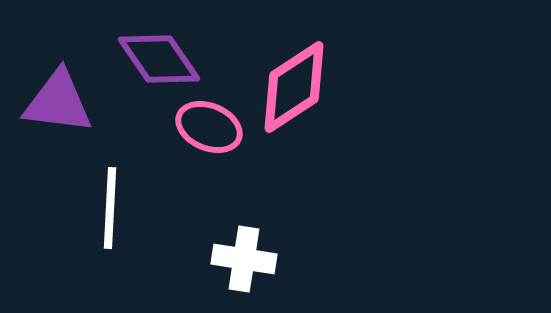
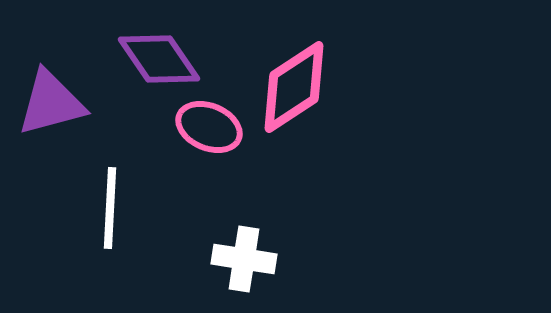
purple triangle: moved 7 px left, 1 px down; rotated 22 degrees counterclockwise
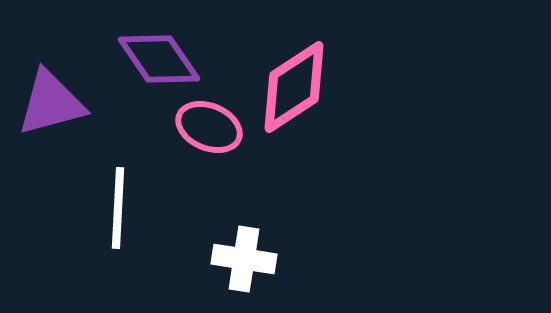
white line: moved 8 px right
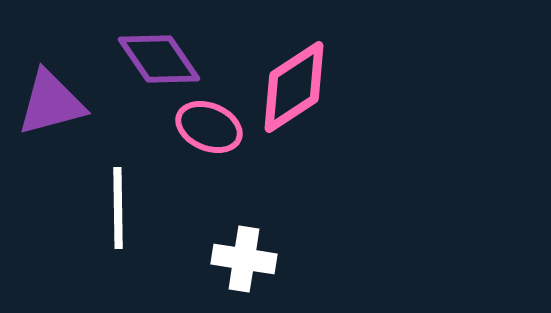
white line: rotated 4 degrees counterclockwise
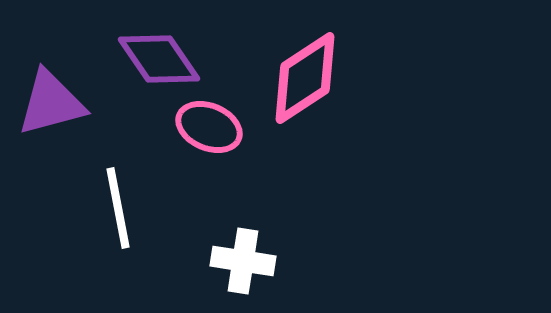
pink diamond: moved 11 px right, 9 px up
white line: rotated 10 degrees counterclockwise
white cross: moved 1 px left, 2 px down
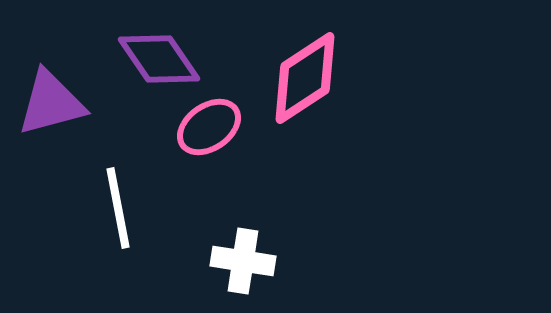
pink ellipse: rotated 58 degrees counterclockwise
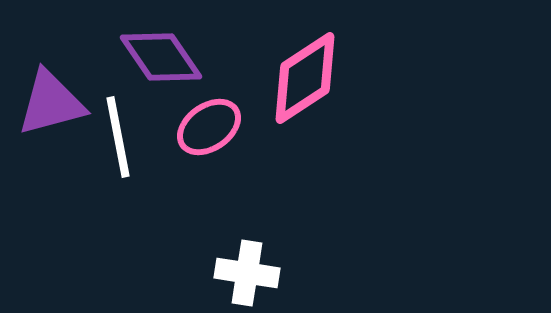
purple diamond: moved 2 px right, 2 px up
white line: moved 71 px up
white cross: moved 4 px right, 12 px down
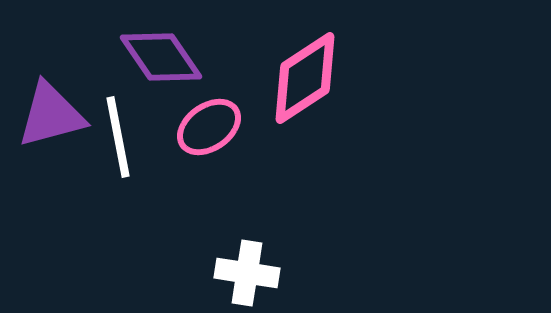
purple triangle: moved 12 px down
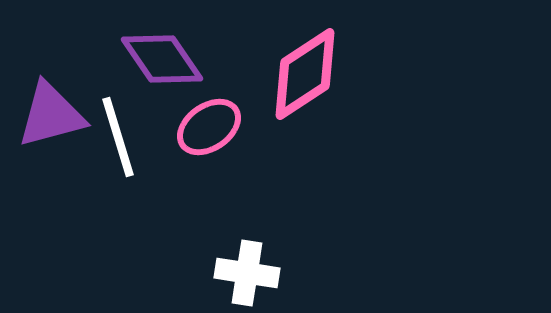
purple diamond: moved 1 px right, 2 px down
pink diamond: moved 4 px up
white line: rotated 6 degrees counterclockwise
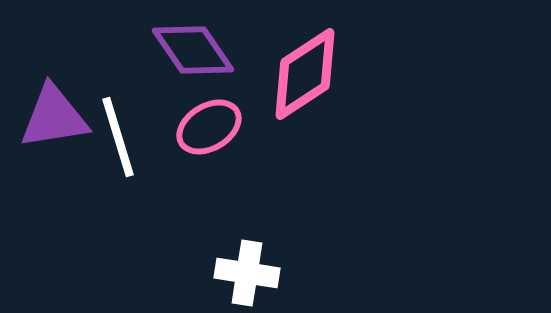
purple diamond: moved 31 px right, 9 px up
purple triangle: moved 3 px right, 2 px down; rotated 6 degrees clockwise
pink ellipse: rotated 4 degrees clockwise
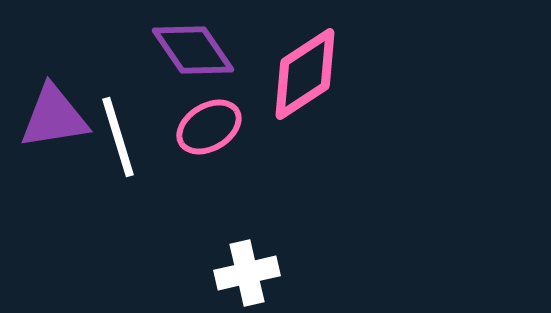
white cross: rotated 22 degrees counterclockwise
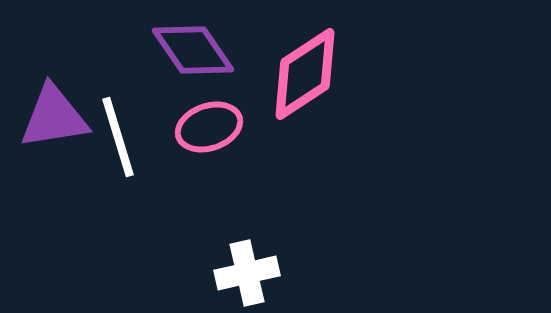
pink ellipse: rotated 12 degrees clockwise
